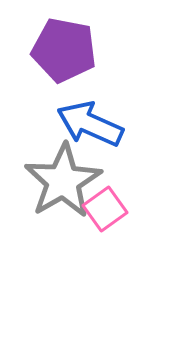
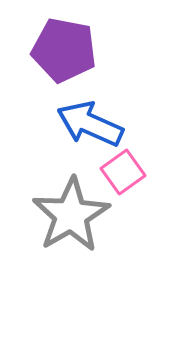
gray star: moved 8 px right, 34 px down
pink square: moved 18 px right, 37 px up
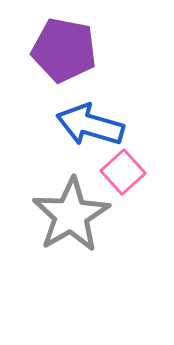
blue arrow: moved 1 px down; rotated 8 degrees counterclockwise
pink square: rotated 6 degrees counterclockwise
